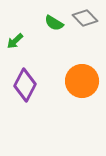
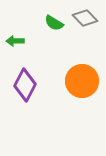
green arrow: rotated 42 degrees clockwise
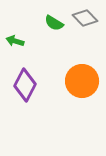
green arrow: rotated 18 degrees clockwise
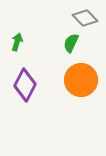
green semicircle: moved 17 px right, 20 px down; rotated 84 degrees clockwise
green arrow: moved 2 px right, 1 px down; rotated 90 degrees clockwise
orange circle: moved 1 px left, 1 px up
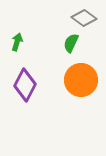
gray diamond: moved 1 px left; rotated 10 degrees counterclockwise
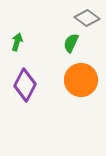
gray diamond: moved 3 px right
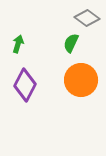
green arrow: moved 1 px right, 2 px down
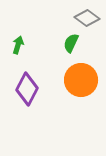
green arrow: moved 1 px down
purple diamond: moved 2 px right, 4 px down
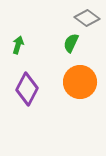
orange circle: moved 1 px left, 2 px down
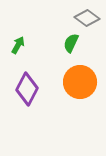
green arrow: rotated 12 degrees clockwise
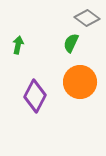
green arrow: rotated 18 degrees counterclockwise
purple diamond: moved 8 px right, 7 px down
